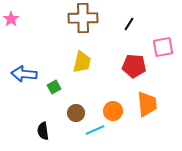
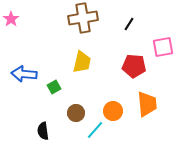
brown cross: rotated 8 degrees counterclockwise
cyan line: rotated 24 degrees counterclockwise
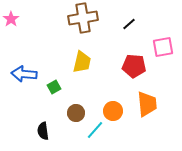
black line: rotated 16 degrees clockwise
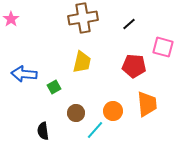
pink square: rotated 25 degrees clockwise
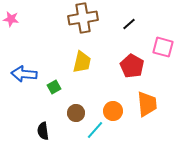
pink star: rotated 28 degrees counterclockwise
red pentagon: moved 2 px left; rotated 25 degrees clockwise
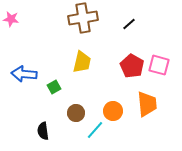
pink square: moved 4 px left, 18 px down
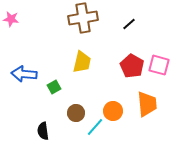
cyan line: moved 3 px up
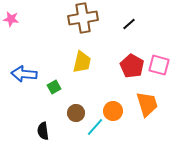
orange trapezoid: rotated 12 degrees counterclockwise
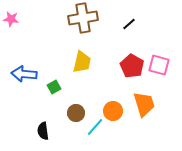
orange trapezoid: moved 3 px left
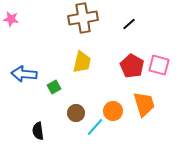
black semicircle: moved 5 px left
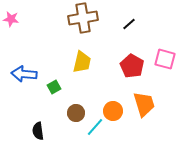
pink square: moved 6 px right, 6 px up
